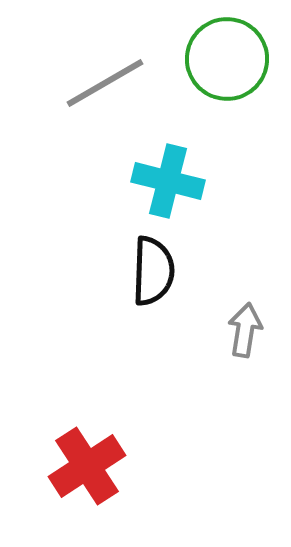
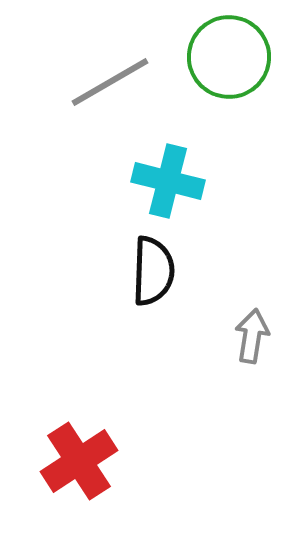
green circle: moved 2 px right, 2 px up
gray line: moved 5 px right, 1 px up
gray arrow: moved 7 px right, 6 px down
red cross: moved 8 px left, 5 px up
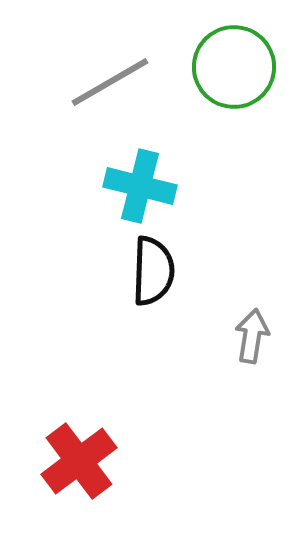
green circle: moved 5 px right, 10 px down
cyan cross: moved 28 px left, 5 px down
red cross: rotated 4 degrees counterclockwise
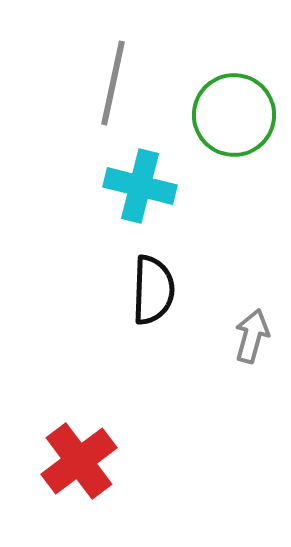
green circle: moved 48 px down
gray line: moved 3 px right, 1 px down; rotated 48 degrees counterclockwise
black semicircle: moved 19 px down
gray arrow: rotated 6 degrees clockwise
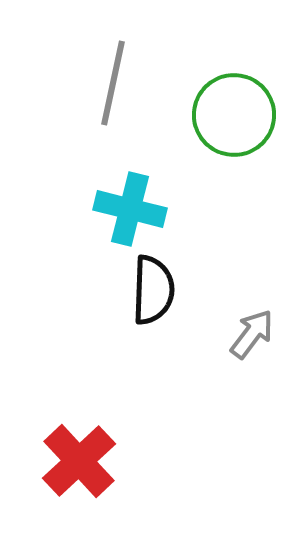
cyan cross: moved 10 px left, 23 px down
gray arrow: moved 2 px up; rotated 22 degrees clockwise
red cross: rotated 6 degrees counterclockwise
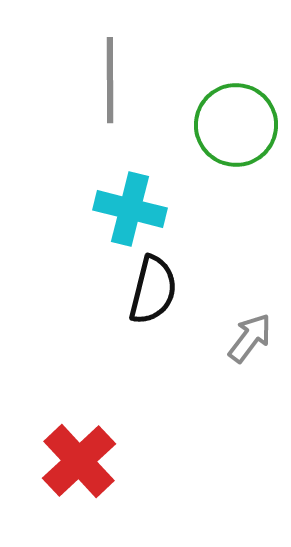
gray line: moved 3 px left, 3 px up; rotated 12 degrees counterclockwise
green circle: moved 2 px right, 10 px down
black semicircle: rotated 12 degrees clockwise
gray arrow: moved 2 px left, 4 px down
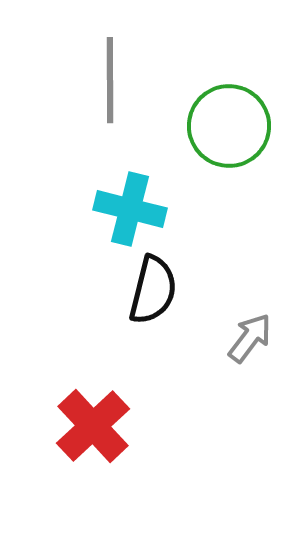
green circle: moved 7 px left, 1 px down
red cross: moved 14 px right, 35 px up
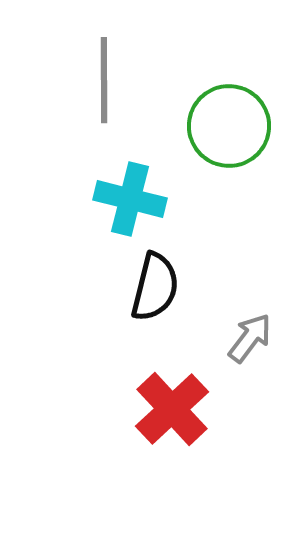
gray line: moved 6 px left
cyan cross: moved 10 px up
black semicircle: moved 2 px right, 3 px up
red cross: moved 79 px right, 17 px up
